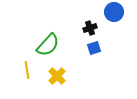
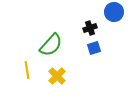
green semicircle: moved 3 px right
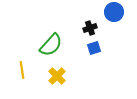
yellow line: moved 5 px left
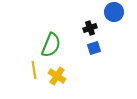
green semicircle: rotated 20 degrees counterclockwise
yellow line: moved 12 px right
yellow cross: rotated 12 degrees counterclockwise
